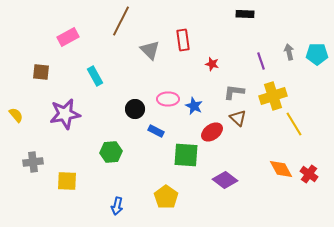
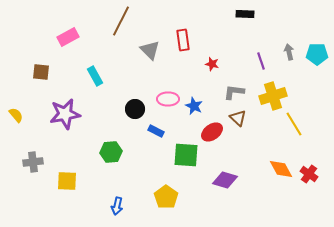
purple diamond: rotated 20 degrees counterclockwise
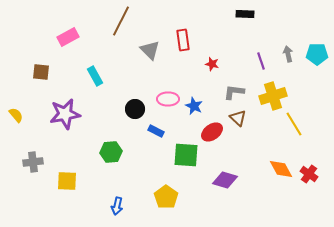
gray arrow: moved 1 px left, 2 px down
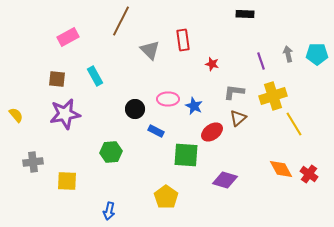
brown square: moved 16 px right, 7 px down
brown triangle: rotated 36 degrees clockwise
blue arrow: moved 8 px left, 5 px down
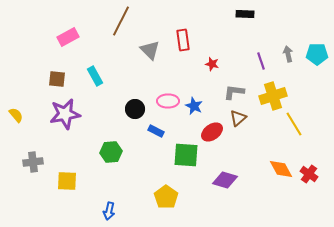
pink ellipse: moved 2 px down
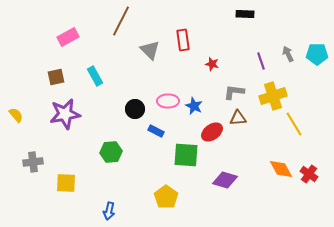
gray arrow: rotated 14 degrees counterclockwise
brown square: moved 1 px left, 2 px up; rotated 18 degrees counterclockwise
brown triangle: rotated 36 degrees clockwise
yellow square: moved 1 px left, 2 px down
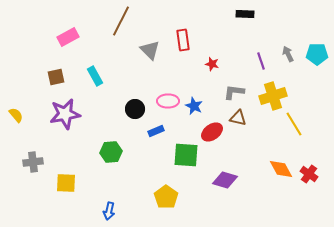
brown triangle: rotated 18 degrees clockwise
blue rectangle: rotated 49 degrees counterclockwise
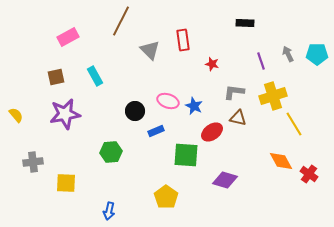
black rectangle: moved 9 px down
pink ellipse: rotated 20 degrees clockwise
black circle: moved 2 px down
orange diamond: moved 8 px up
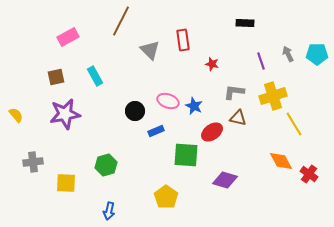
green hexagon: moved 5 px left, 13 px down; rotated 10 degrees counterclockwise
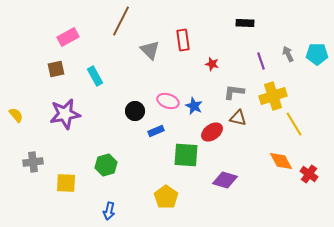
brown square: moved 8 px up
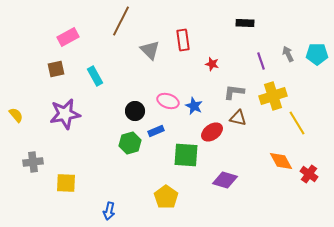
yellow line: moved 3 px right, 1 px up
green hexagon: moved 24 px right, 22 px up
